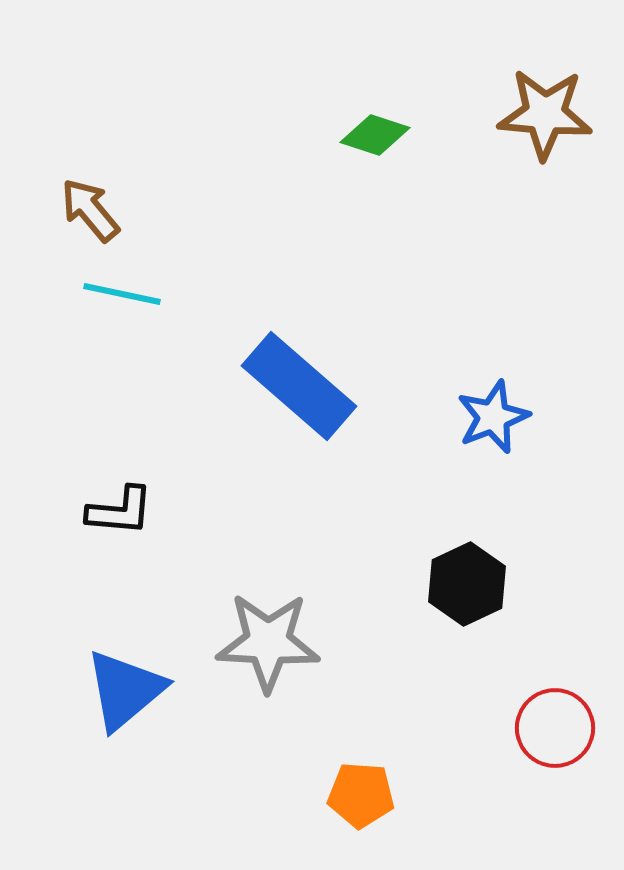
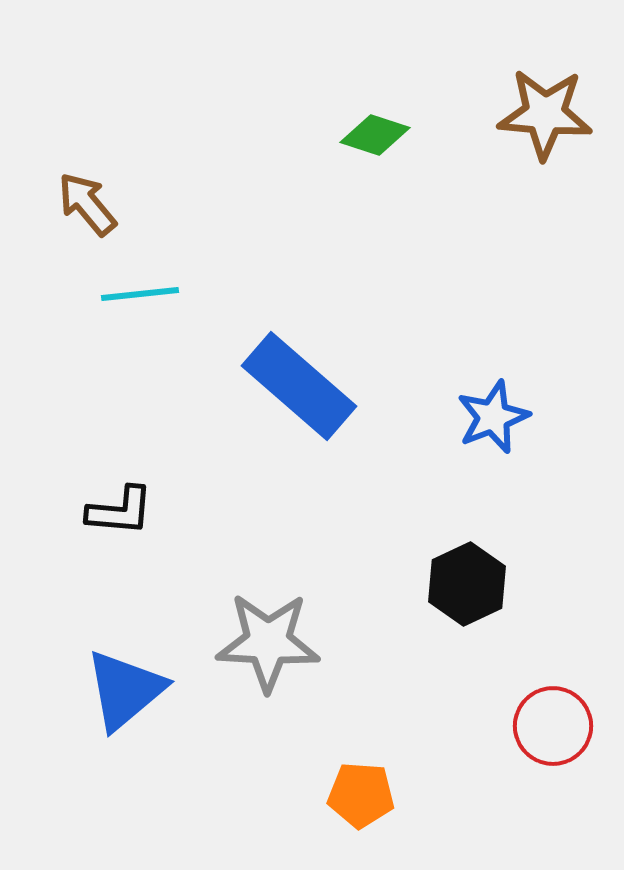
brown arrow: moved 3 px left, 6 px up
cyan line: moved 18 px right; rotated 18 degrees counterclockwise
red circle: moved 2 px left, 2 px up
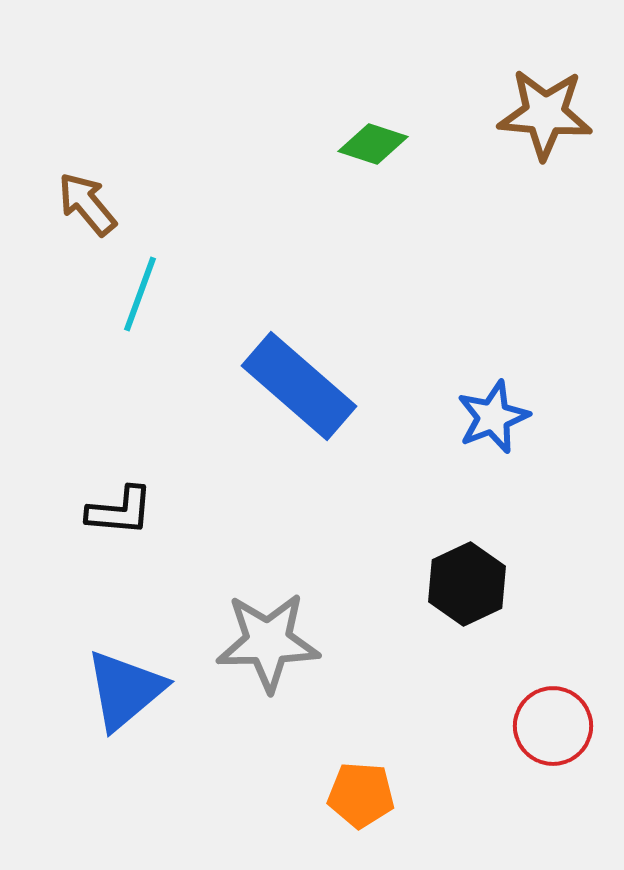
green diamond: moved 2 px left, 9 px down
cyan line: rotated 64 degrees counterclockwise
gray star: rotated 4 degrees counterclockwise
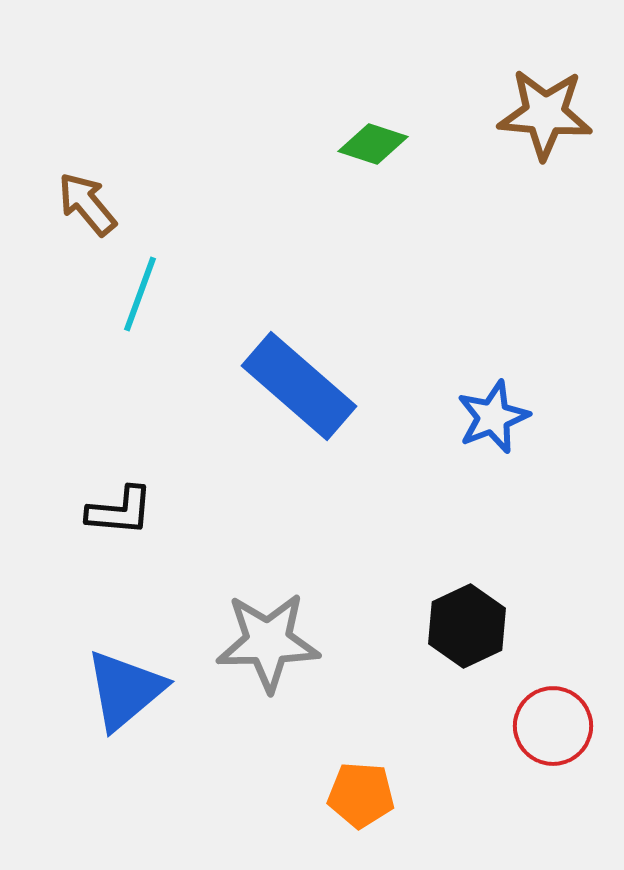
black hexagon: moved 42 px down
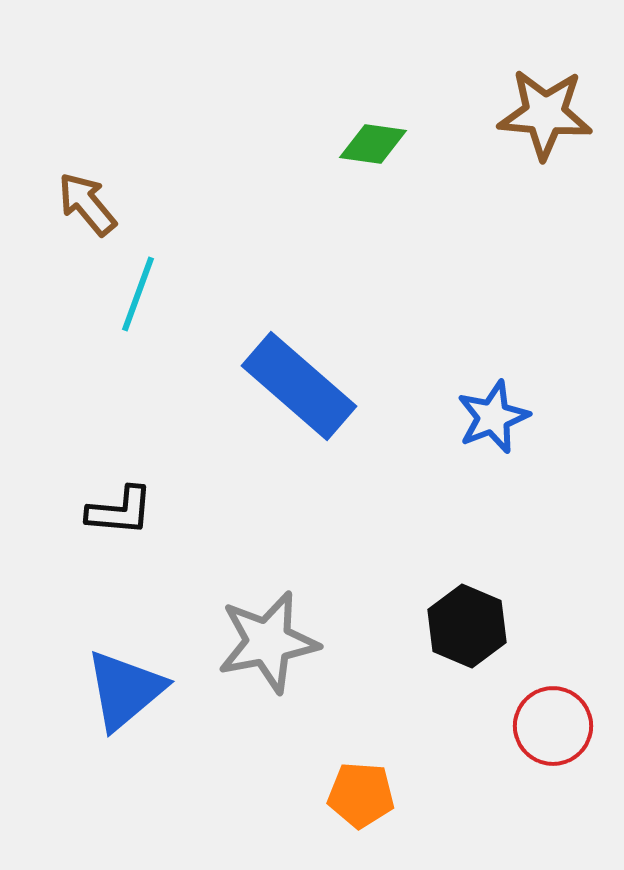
green diamond: rotated 10 degrees counterclockwise
cyan line: moved 2 px left
black hexagon: rotated 12 degrees counterclockwise
gray star: rotated 10 degrees counterclockwise
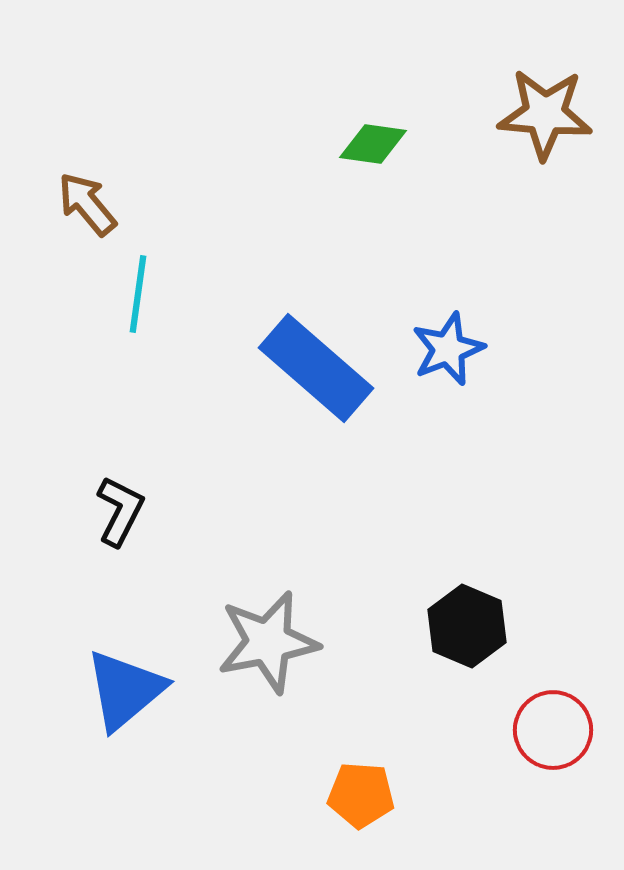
cyan line: rotated 12 degrees counterclockwise
blue rectangle: moved 17 px right, 18 px up
blue star: moved 45 px left, 68 px up
black L-shape: rotated 68 degrees counterclockwise
red circle: moved 4 px down
